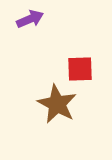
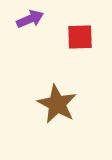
red square: moved 32 px up
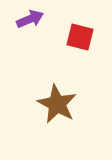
red square: rotated 16 degrees clockwise
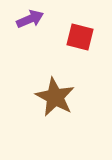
brown star: moved 2 px left, 7 px up
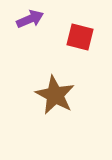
brown star: moved 2 px up
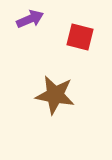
brown star: rotated 18 degrees counterclockwise
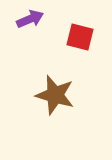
brown star: rotated 6 degrees clockwise
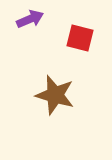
red square: moved 1 px down
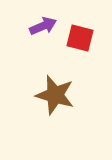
purple arrow: moved 13 px right, 7 px down
